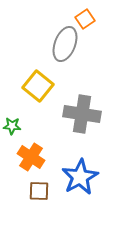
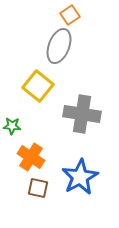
orange square: moved 15 px left, 4 px up
gray ellipse: moved 6 px left, 2 px down
brown square: moved 1 px left, 3 px up; rotated 10 degrees clockwise
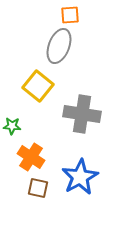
orange square: rotated 30 degrees clockwise
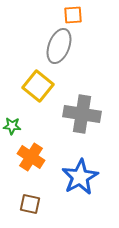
orange square: moved 3 px right
brown square: moved 8 px left, 16 px down
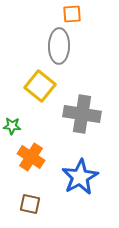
orange square: moved 1 px left, 1 px up
gray ellipse: rotated 20 degrees counterclockwise
yellow square: moved 2 px right
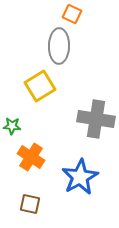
orange square: rotated 30 degrees clockwise
yellow square: rotated 20 degrees clockwise
gray cross: moved 14 px right, 5 px down
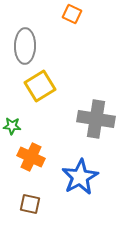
gray ellipse: moved 34 px left
orange cross: rotated 8 degrees counterclockwise
